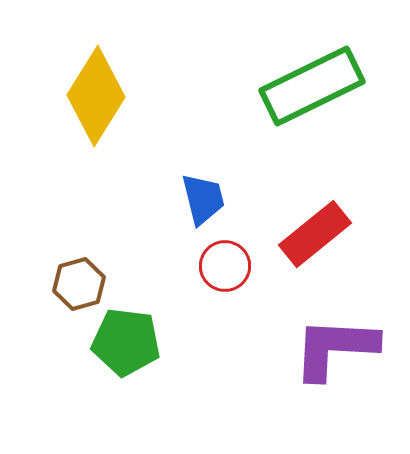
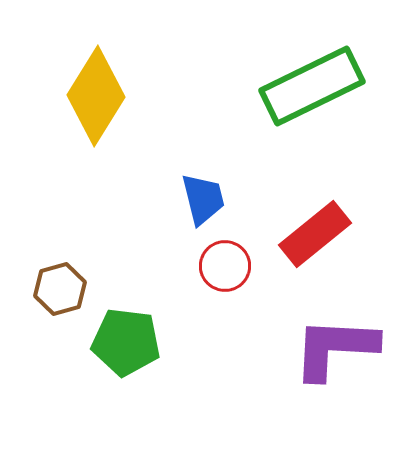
brown hexagon: moved 19 px left, 5 px down
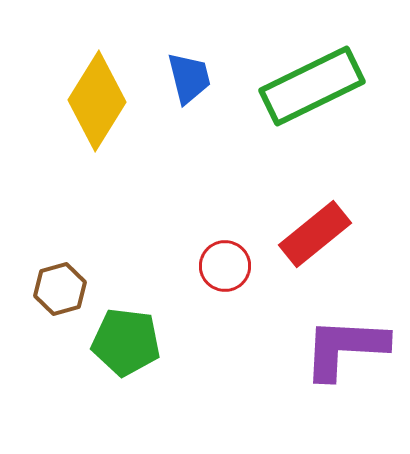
yellow diamond: moved 1 px right, 5 px down
blue trapezoid: moved 14 px left, 121 px up
purple L-shape: moved 10 px right
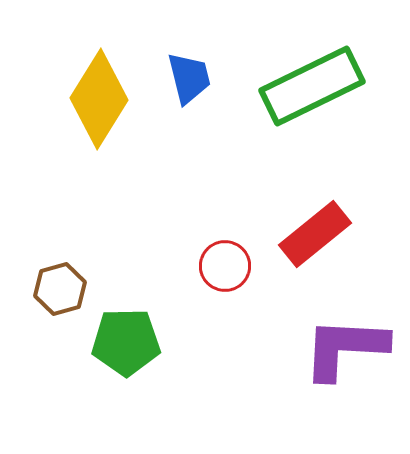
yellow diamond: moved 2 px right, 2 px up
green pentagon: rotated 8 degrees counterclockwise
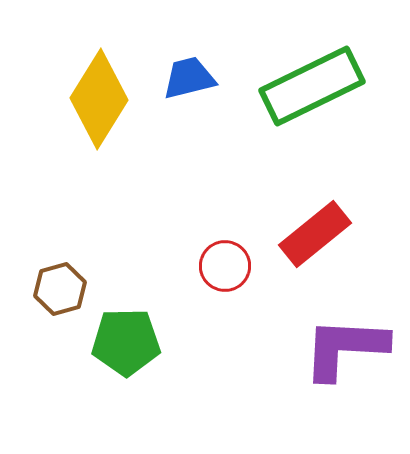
blue trapezoid: rotated 90 degrees counterclockwise
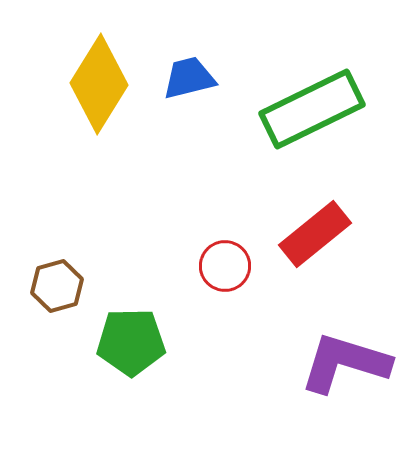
green rectangle: moved 23 px down
yellow diamond: moved 15 px up
brown hexagon: moved 3 px left, 3 px up
green pentagon: moved 5 px right
purple L-shape: moved 15 px down; rotated 14 degrees clockwise
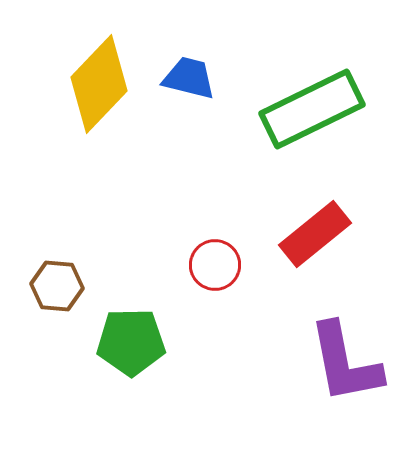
blue trapezoid: rotated 28 degrees clockwise
yellow diamond: rotated 12 degrees clockwise
red circle: moved 10 px left, 1 px up
brown hexagon: rotated 21 degrees clockwise
purple L-shape: rotated 118 degrees counterclockwise
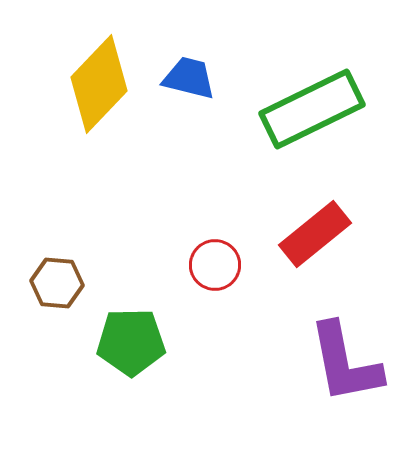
brown hexagon: moved 3 px up
